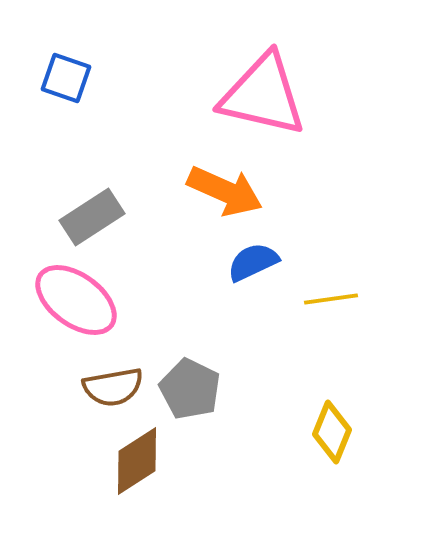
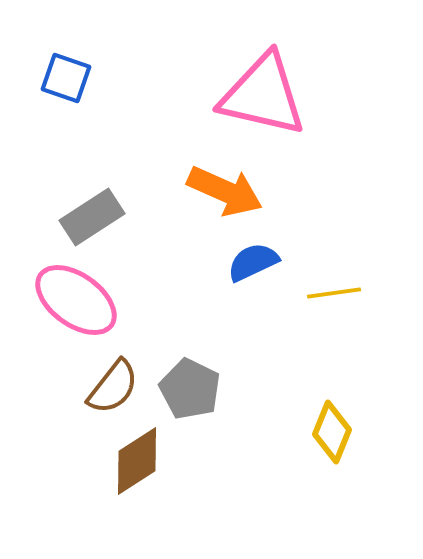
yellow line: moved 3 px right, 6 px up
brown semicircle: rotated 42 degrees counterclockwise
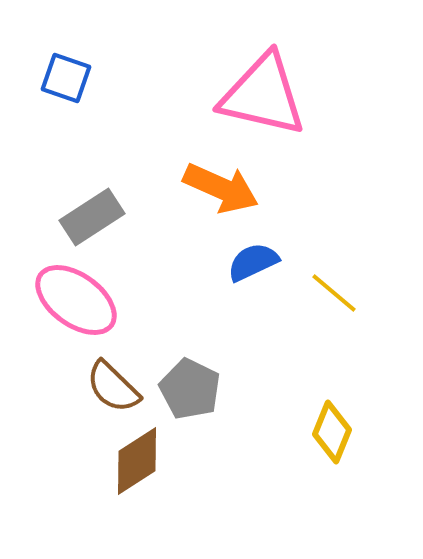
orange arrow: moved 4 px left, 3 px up
yellow line: rotated 48 degrees clockwise
brown semicircle: rotated 96 degrees clockwise
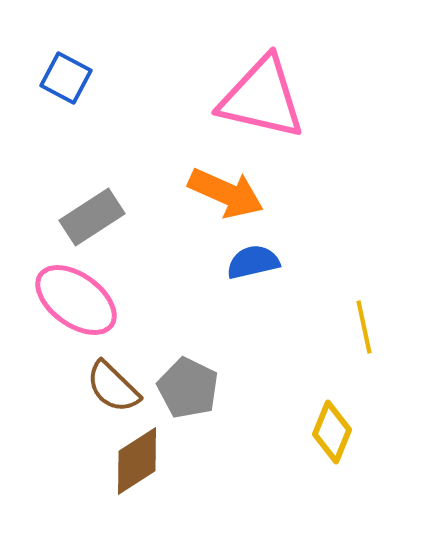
blue square: rotated 9 degrees clockwise
pink triangle: moved 1 px left, 3 px down
orange arrow: moved 5 px right, 5 px down
blue semicircle: rotated 12 degrees clockwise
yellow line: moved 30 px right, 34 px down; rotated 38 degrees clockwise
gray pentagon: moved 2 px left, 1 px up
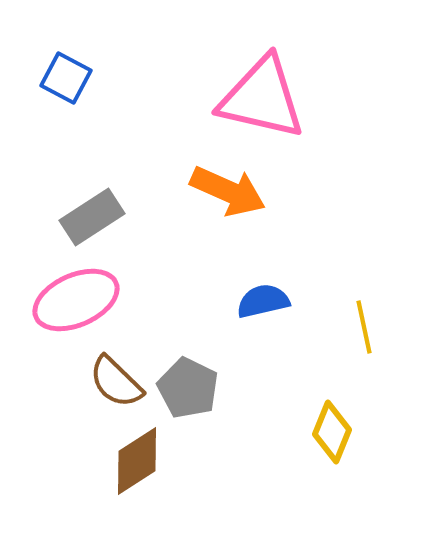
orange arrow: moved 2 px right, 2 px up
blue semicircle: moved 10 px right, 39 px down
pink ellipse: rotated 60 degrees counterclockwise
brown semicircle: moved 3 px right, 5 px up
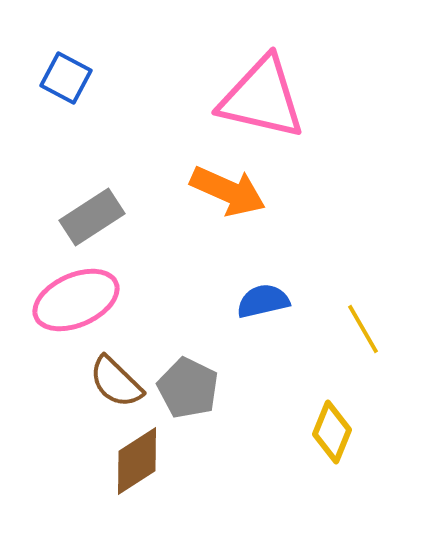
yellow line: moved 1 px left, 2 px down; rotated 18 degrees counterclockwise
